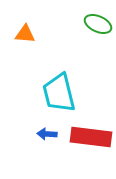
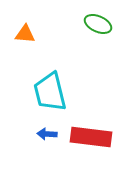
cyan trapezoid: moved 9 px left, 1 px up
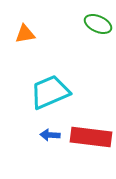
orange triangle: rotated 15 degrees counterclockwise
cyan trapezoid: rotated 81 degrees clockwise
blue arrow: moved 3 px right, 1 px down
